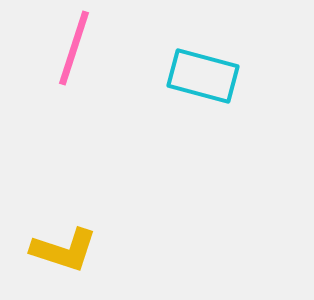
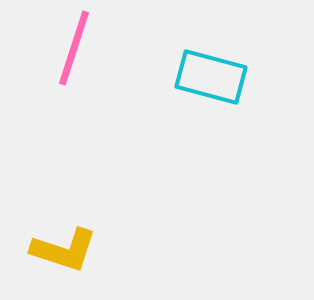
cyan rectangle: moved 8 px right, 1 px down
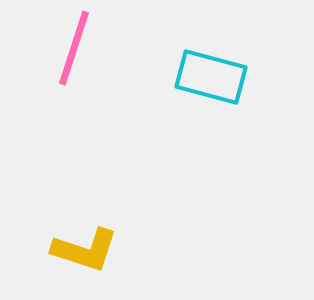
yellow L-shape: moved 21 px right
